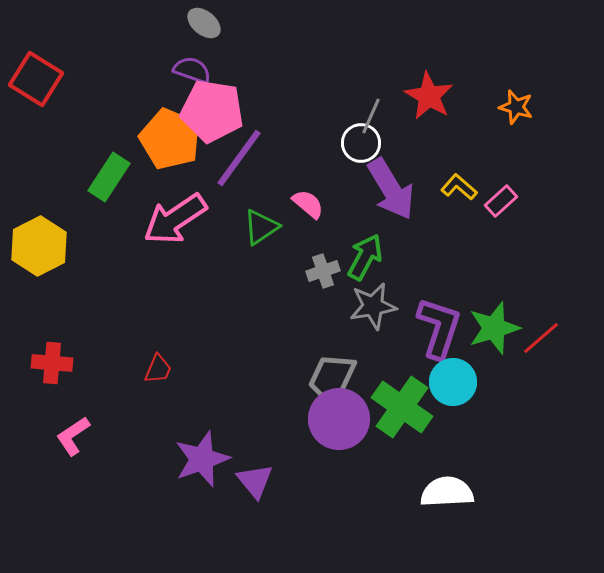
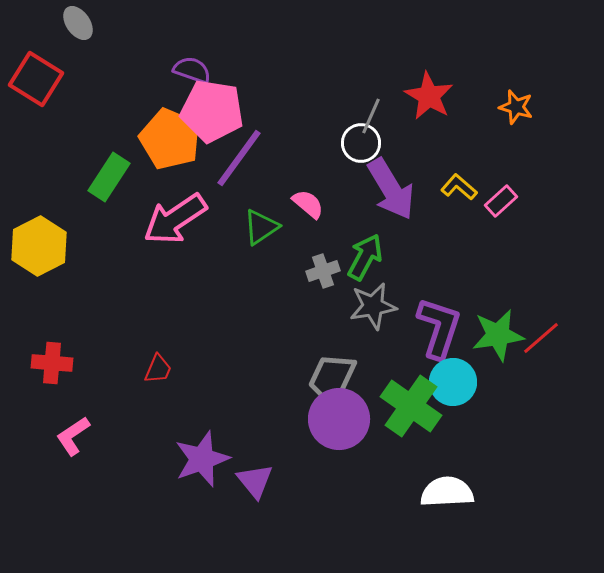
gray ellipse: moved 126 px left; rotated 16 degrees clockwise
green star: moved 4 px right, 7 px down; rotated 8 degrees clockwise
green cross: moved 9 px right, 1 px up
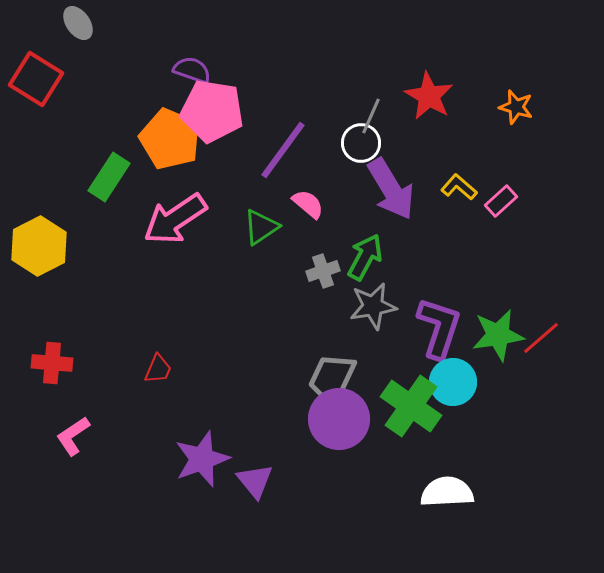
purple line: moved 44 px right, 8 px up
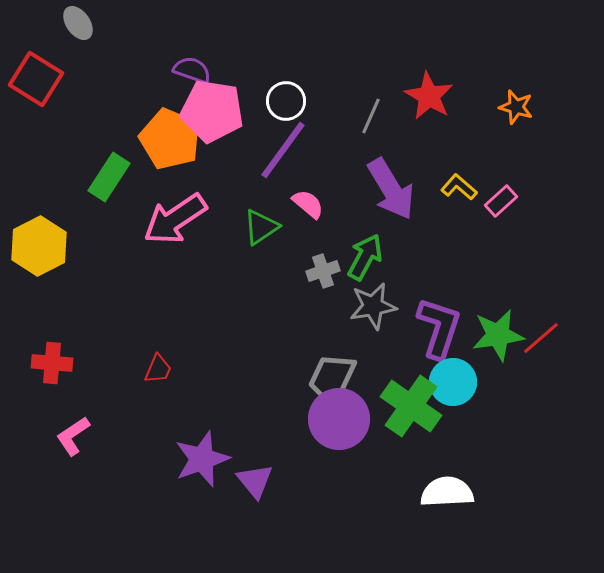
white circle: moved 75 px left, 42 px up
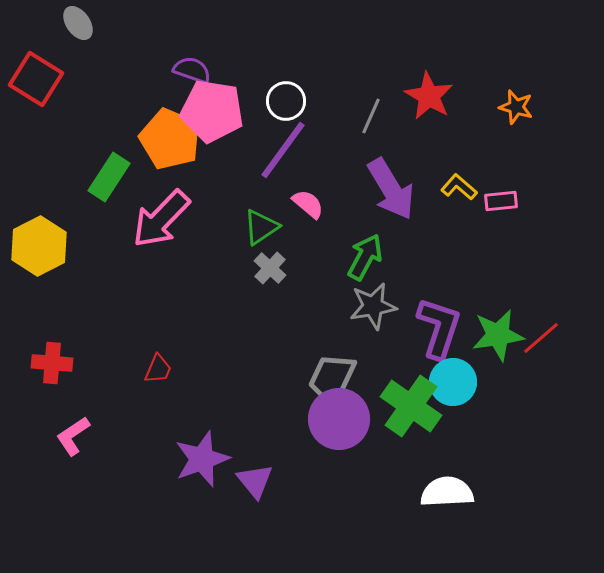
pink rectangle: rotated 36 degrees clockwise
pink arrow: moved 14 px left; rotated 12 degrees counterclockwise
gray cross: moved 53 px left, 3 px up; rotated 28 degrees counterclockwise
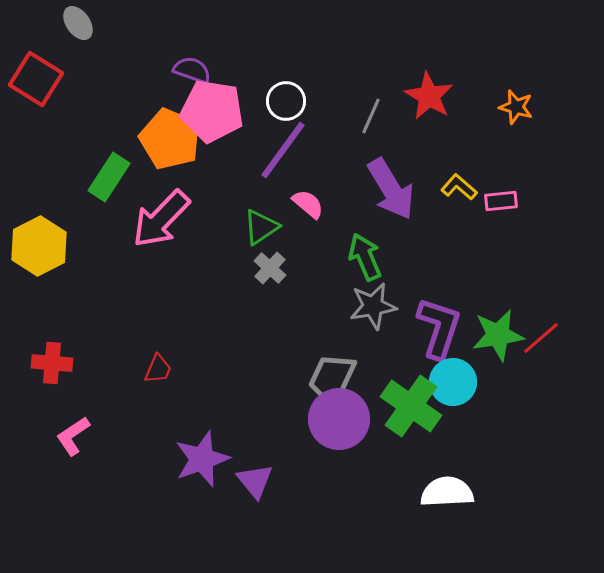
green arrow: rotated 51 degrees counterclockwise
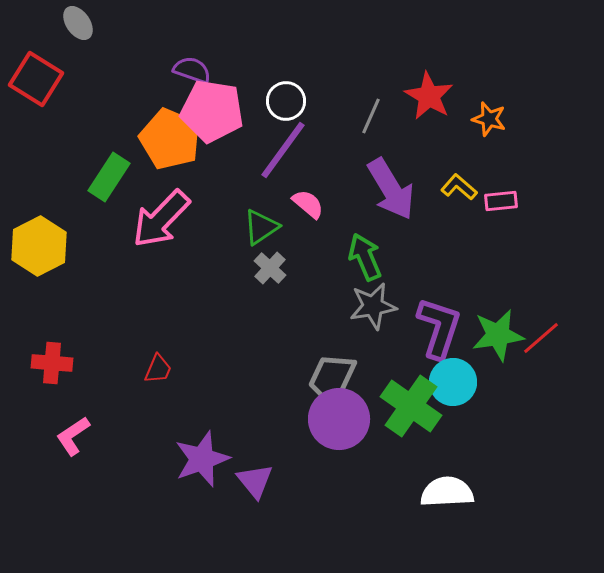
orange star: moved 27 px left, 12 px down
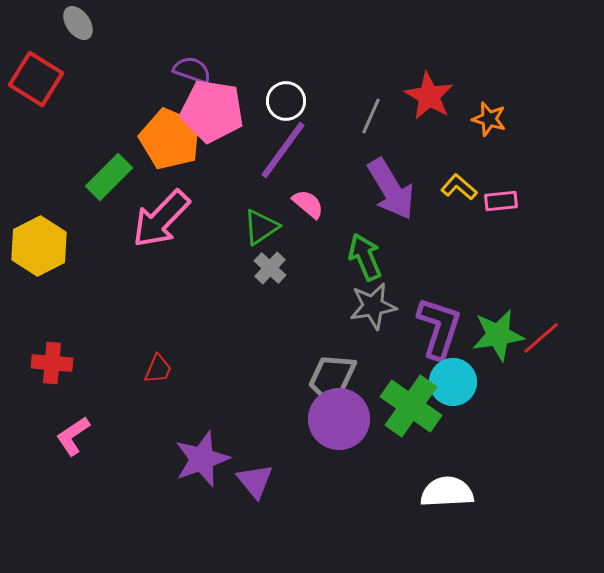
green rectangle: rotated 12 degrees clockwise
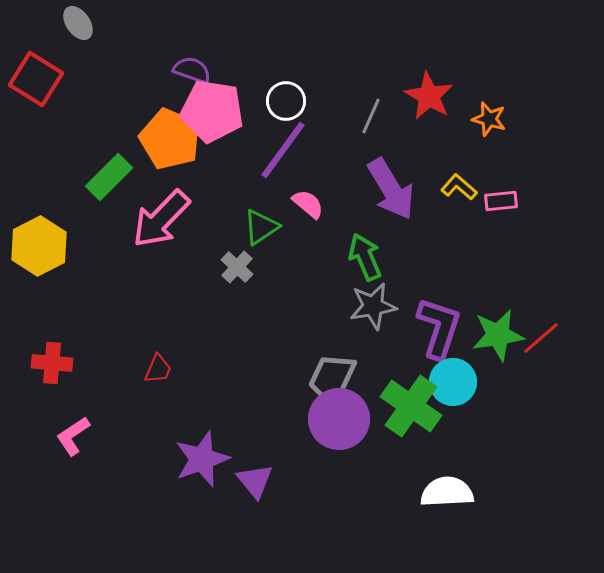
gray cross: moved 33 px left, 1 px up
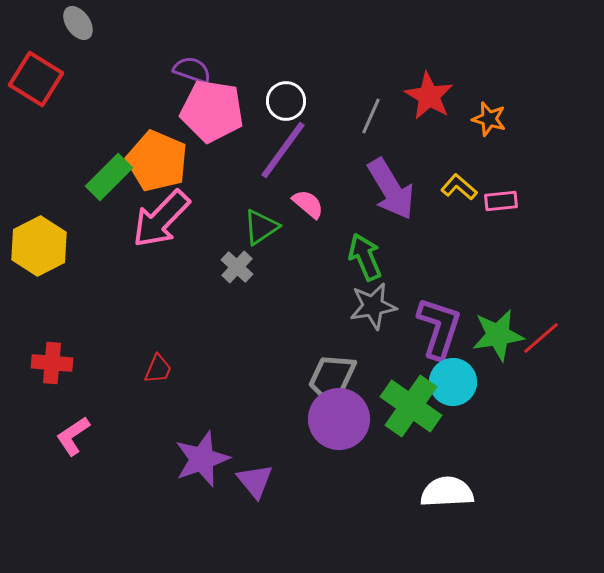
orange pentagon: moved 13 px left, 22 px down
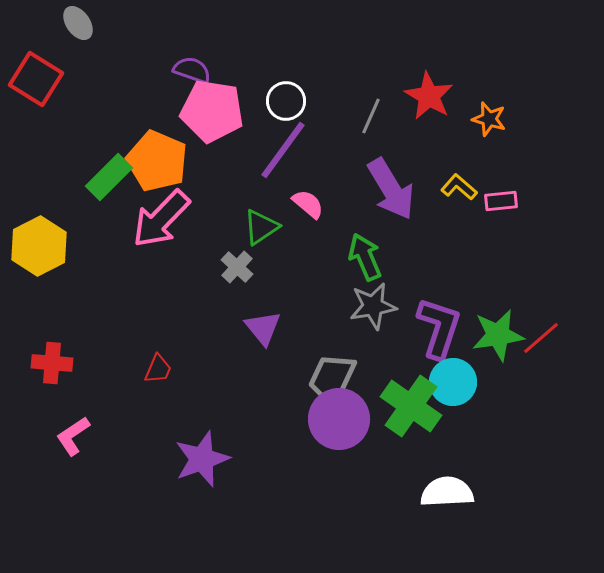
purple triangle: moved 8 px right, 153 px up
